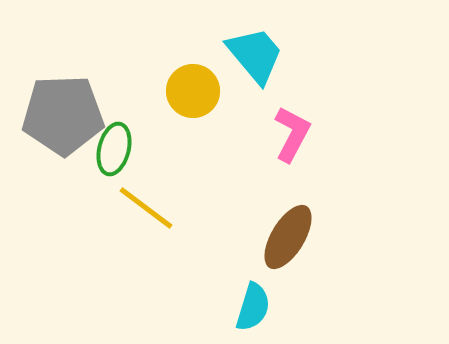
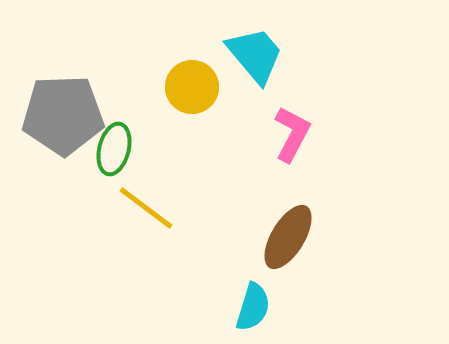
yellow circle: moved 1 px left, 4 px up
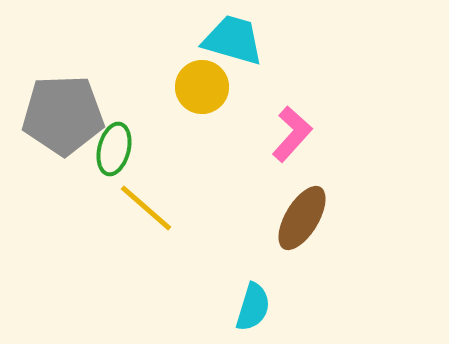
cyan trapezoid: moved 22 px left, 15 px up; rotated 34 degrees counterclockwise
yellow circle: moved 10 px right
pink L-shape: rotated 14 degrees clockwise
yellow line: rotated 4 degrees clockwise
brown ellipse: moved 14 px right, 19 px up
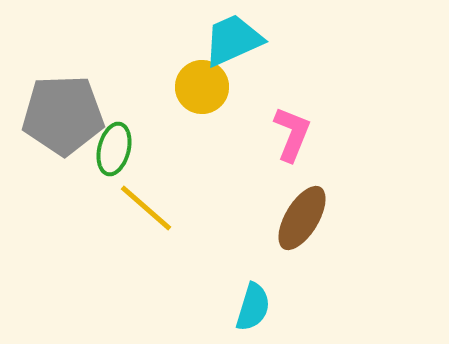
cyan trapezoid: rotated 40 degrees counterclockwise
pink L-shape: rotated 20 degrees counterclockwise
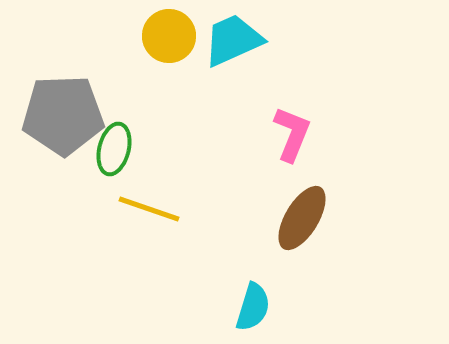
yellow circle: moved 33 px left, 51 px up
yellow line: moved 3 px right, 1 px down; rotated 22 degrees counterclockwise
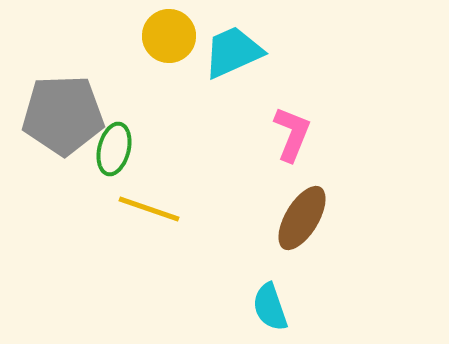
cyan trapezoid: moved 12 px down
cyan semicircle: moved 17 px right; rotated 144 degrees clockwise
